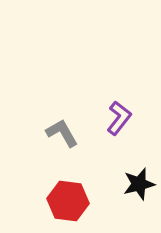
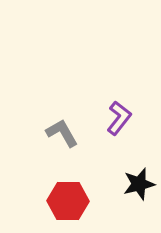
red hexagon: rotated 6 degrees counterclockwise
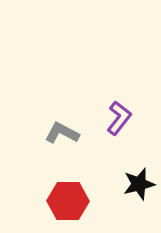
gray L-shape: rotated 32 degrees counterclockwise
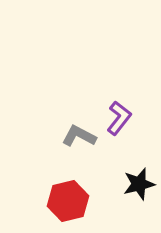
gray L-shape: moved 17 px right, 3 px down
red hexagon: rotated 15 degrees counterclockwise
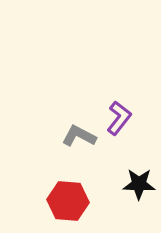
black star: rotated 16 degrees clockwise
red hexagon: rotated 18 degrees clockwise
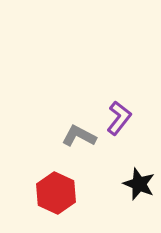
black star: rotated 20 degrees clockwise
red hexagon: moved 12 px left, 8 px up; rotated 21 degrees clockwise
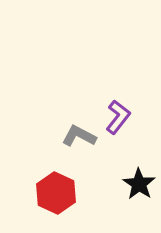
purple L-shape: moved 1 px left, 1 px up
black star: rotated 12 degrees clockwise
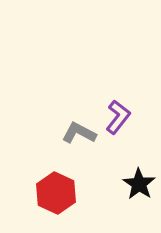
gray L-shape: moved 3 px up
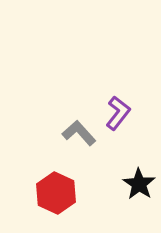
purple L-shape: moved 4 px up
gray L-shape: rotated 20 degrees clockwise
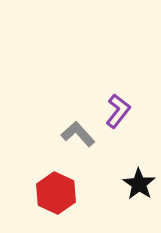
purple L-shape: moved 2 px up
gray L-shape: moved 1 px left, 1 px down
